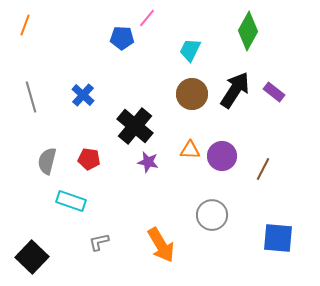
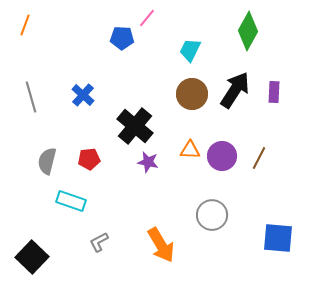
purple rectangle: rotated 55 degrees clockwise
red pentagon: rotated 15 degrees counterclockwise
brown line: moved 4 px left, 11 px up
gray L-shape: rotated 15 degrees counterclockwise
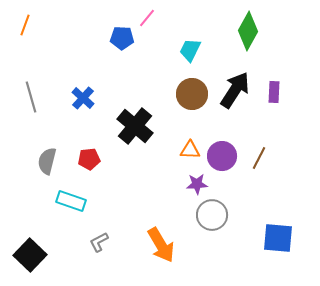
blue cross: moved 3 px down
purple star: moved 49 px right, 22 px down; rotated 15 degrees counterclockwise
black square: moved 2 px left, 2 px up
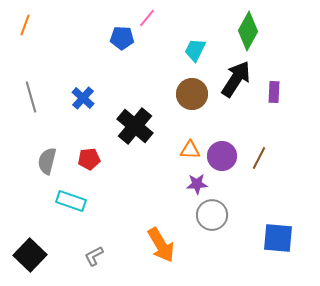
cyan trapezoid: moved 5 px right
black arrow: moved 1 px right, 11 px up
gray L-shape: moved 5 px left, 14 px down
